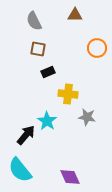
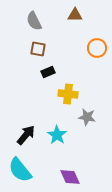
cyan star: moved 10 px right, 14 px down
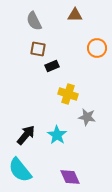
black rectangle: moved 4 px right, 6 px up
yellow cross: rotated 12 degrees clockwise
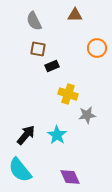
gray star: moved 2 px up; rotated 18 degrees counterclockwise
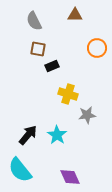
black arrow: moved 2 px right
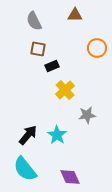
yellow cross: moved 3 px left, 4 px up; rotated 30 degrees clockwise
cyan semicircle: moved 5 px right, 1 px up
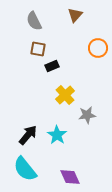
brown triangle: rotated 49 degrees counterclockwise
orange circle: moved 1 px right
yellow cross: moved 5 px down
